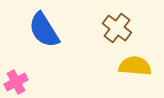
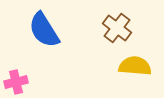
pink cross: rotated 15 degrees clockwise
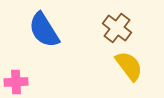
yellow semicircle: moved 6 px left; rotated 48 degrees clockwise
pink cross: rotated 10 degrees clockwise
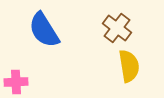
yellow semicircle: rotated 28 degrees clockwise
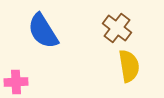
blue semicircle: moved 1 px left, 1 px down
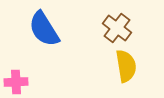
blue semicircle: moved 1 px right, 2 px up
yellow semicircle: moved 3 px left
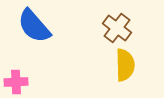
blue semicircle: moved 10 px left, 3 px up; rotated 9 degrees counterclockwise
yellow semicircle: moved 1 px left, 1 px up; rotated 8 degrees clockwise
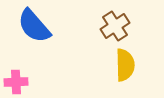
brown cross: moved 2 px left, 2 px up; rotated 20 degrees clockwise
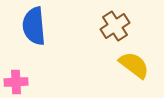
blue semicircle: rotated 36 degrees clockwise
yellow semicircle: moved 9 px right; rotated 52 degrees counterclockwise
